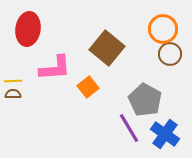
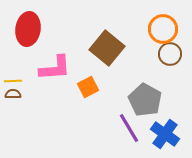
orange square: rotated 10 degrees clockwise
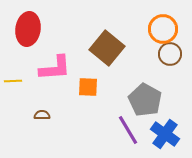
orange square: rotated 30 degrees clockwise
brown semicircle: moved 29 px right, 21 px down
purple line: moved 1 px left, 2 px down
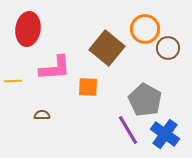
orange circle: moved 18 px left
brown circle: moved 2 px left, 6 px up
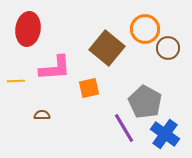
yellow line: moved 3 px right
orange square: moved 1 px right, 1 px down; rotated 15 degrees counterclockwise
gray pentagon: moved 2 px down
purple line: moved 4 px left, 2 px up
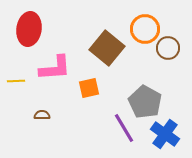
red ellipse: moved 1 px right
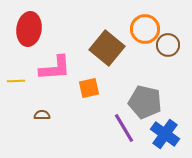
brown circle: moved 3 px up
gray pentagon: rotated 16 degrees counterclockwise
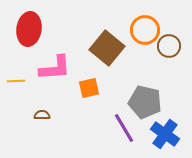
orange circle: moved 1 px down
brown circle: moved 1 px right, 1 px down
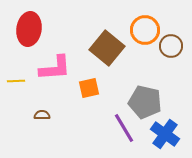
brown circle: moved 2 px right
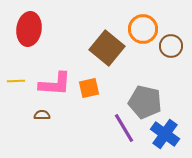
orange circle: moved 2 px left, 1 px up
pink L-shape: moved 16 px down; rotated 8 degrees clockwise
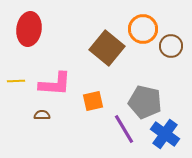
orange square: moved 4 px right, 13 px down
purple line: moved 1 px down
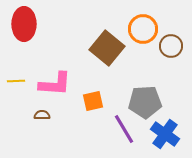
red ellipse: moved 5 px left, 5 px up; rotated 8 degrees counterclockwise
gray pentagon: rotated 16 degrees counterclockwise
